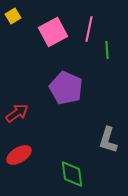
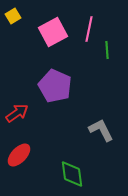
purple pentagon: moved 11 px left, 2 px up
gray L-shape: moved 7 px left, 10 px up; rotated 136 degrees clockwise
red ellipse: rotated 15 degrees counterclockwise
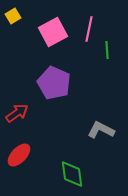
purple pentagon: moved 1 px left, 3 px up
gray L-shape: rotated 36 degrees counterclockwise
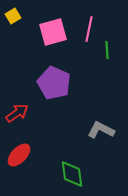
pink square: rotated 12 degrees clockwise
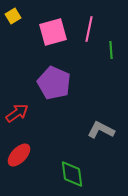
green line: moved 4 px right
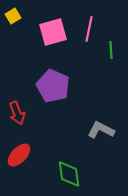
purple pentagon: moved 1 px left, 3 px down
red arrow: rotated 105 degrees clockwise
green diamond: moved 3 px left
